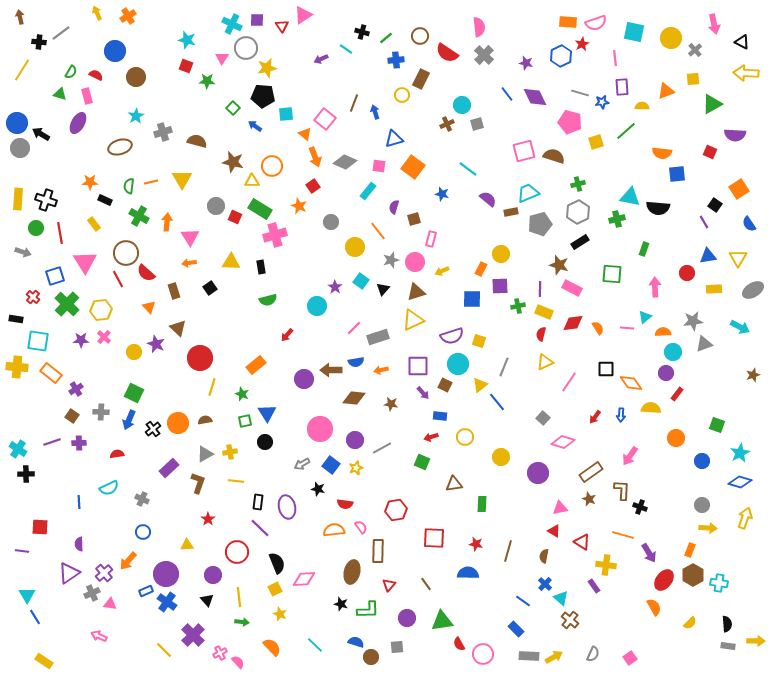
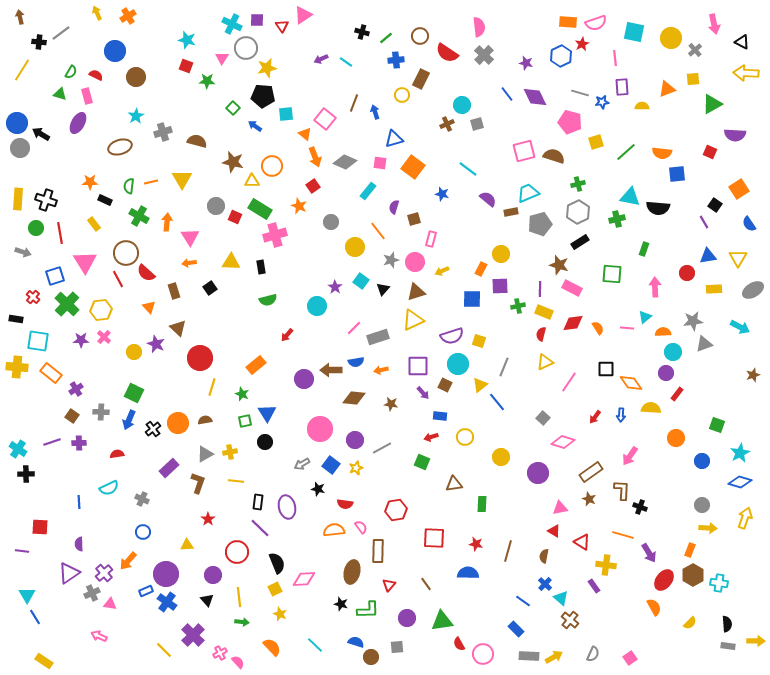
cyan line at (346, 49): moved 13 px down
orange triangle at (666, 91): moved 1 px right, 2 px up
green line at (626, 131): moved 21 px down
pink square at (379, 166): moved 1 px right, 3 px up
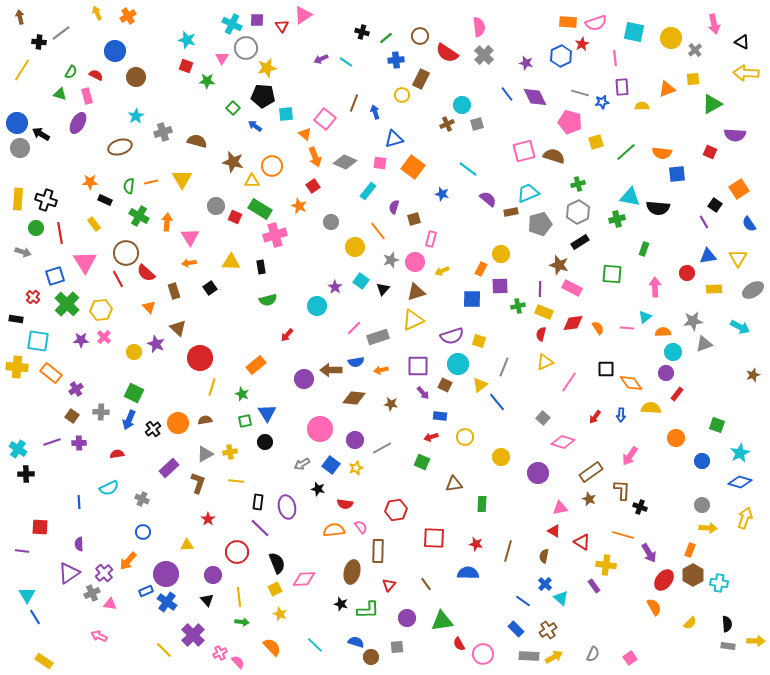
brown cross at (570, 620): moved 22 px left, 10 px down; rotated 18 degrees clockwise
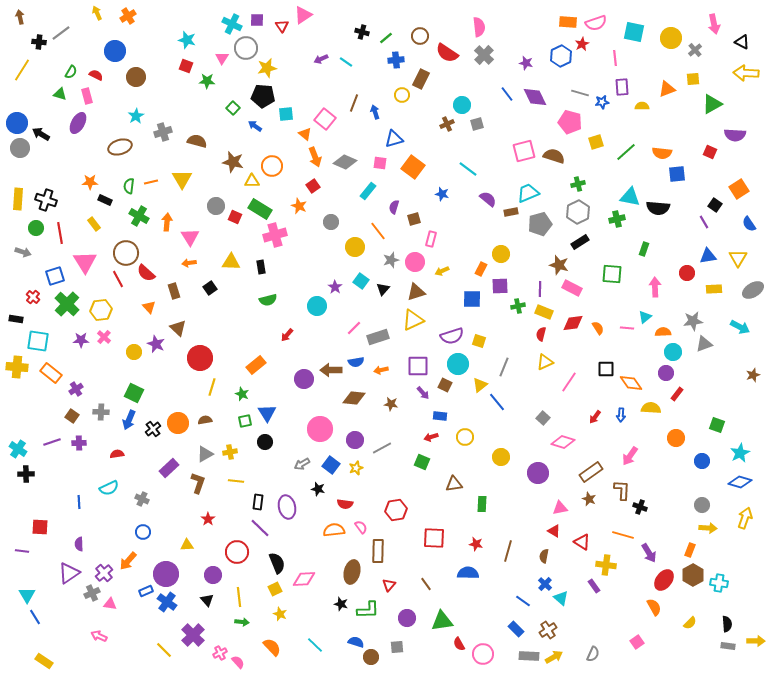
pink square at (630, 658): moved 7 px right, 16 px up
